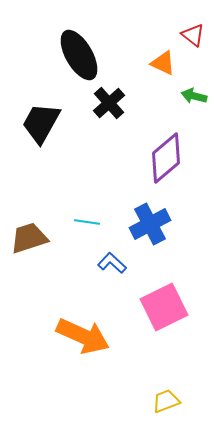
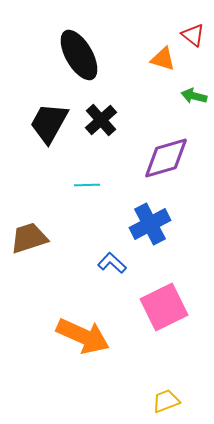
orange triangle: moved 4 px up; rotated 8 degrees counterclockwise
black cross: moved 8 px left, 17 px down
black trapezoid: moved 8 px right
purple diamond: rotated 24 degrees clockwise
cyan line: moved 37 px up; rotated 10 degrees counterclockwise
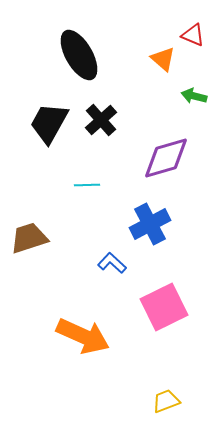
red triangle: rotated 15 degrees counterclockwise
orange triangle: rotated 24 degrees clockwise
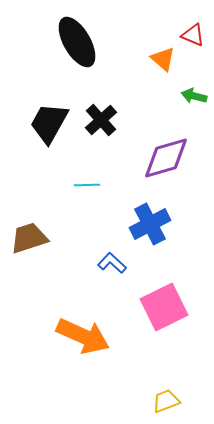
black ellipse: moved 2 px left, 13 px up
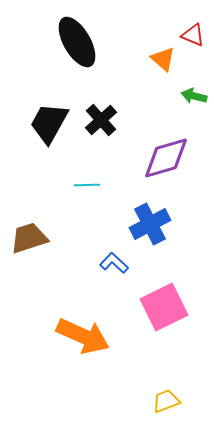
blue L-shape: moved 2 px right
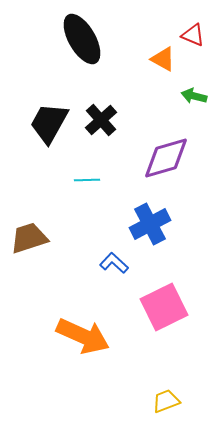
black ellipse: moved 5 px right, 3 px up
orange triangle: rotated 12 degrees counterclockwise
cyan line: moved 5 px up
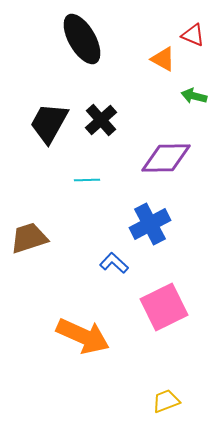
purple diamond: rotated 15 degrees clockwise
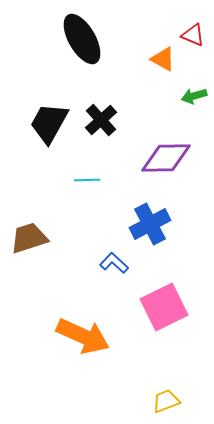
green arrow: rotated 30 degrees counterclockwise
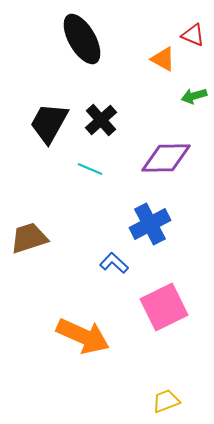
cyan line: moved 3 px right, 11 px up; rotated 25 degrees clockwise
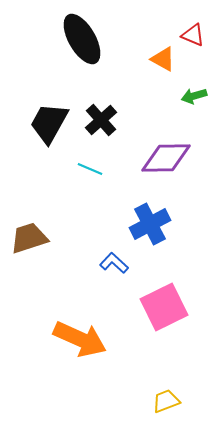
orange arrow: moved 3 px left, 3 px down
